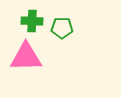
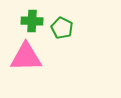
green pentagon: rotated 25 degrees clockwise
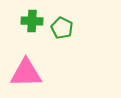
pink triangle: moved 16 px down
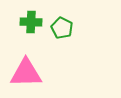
green cross: moved 1 px left, 1 px down
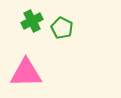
green cross: moved 1 px right, 1 px up; rotated 30 degrees counterclockwise
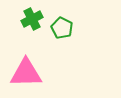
green cross: moved 2 px up
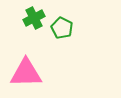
green cross: moved 2 px right, 1 px up
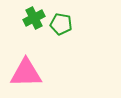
green pentagon: moved 1 px left, 4 px up; rotated 15 degrees counterclockwise
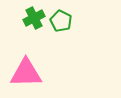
green pentagon: moved 3 px up; rotated 15 degrees clockwise
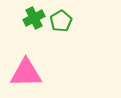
green pentagon: rotated 15 degrees clockwise
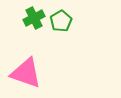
pink triangle: rotated 20 degrees clockwise
